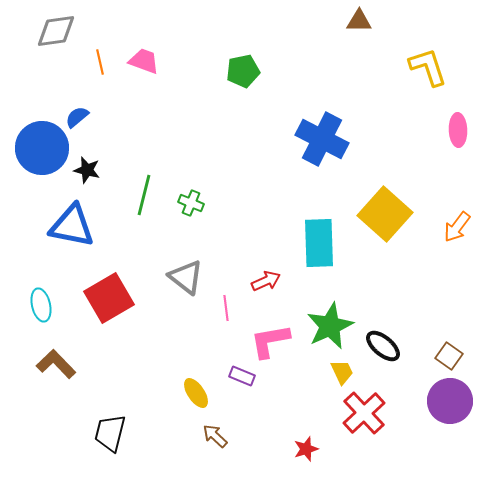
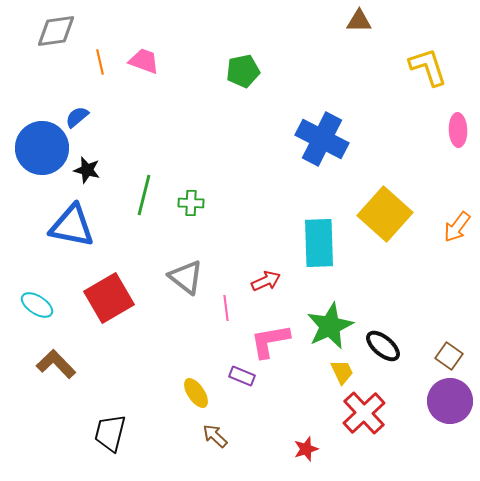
green cross: rotated 20 degrees counterclockwise
cyan ellipse: moved 4 px left; rotated 44 degrees counterclockwise
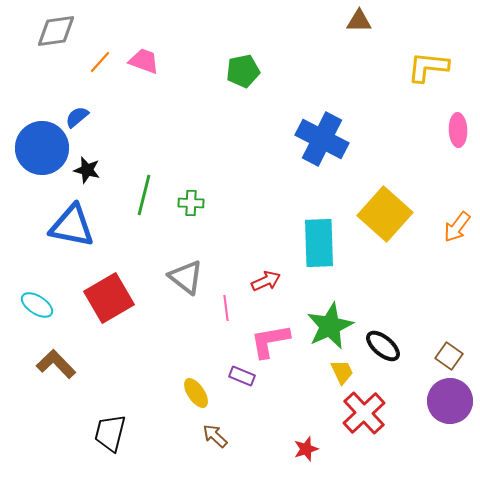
orange line: rotated 55 degrees clockwise
yellow L-shape: rotated 66 degrees counterclockwise
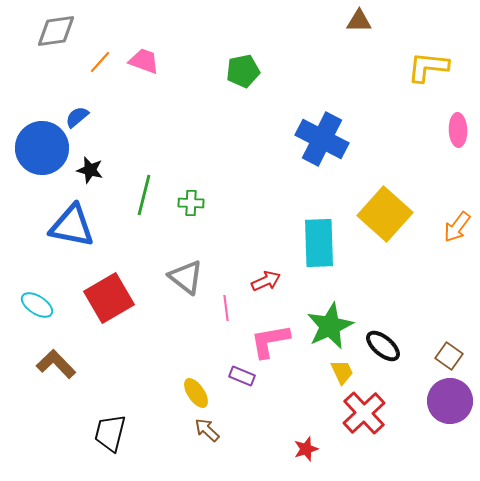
black star: moved 3 px right
brown arrow: moved 8 px left, 6 px up
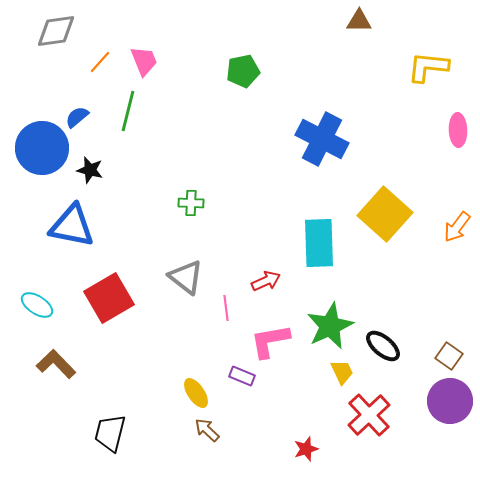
pink trapezoid: rotated 48 degrees clockwise
green line: moved 16 px left, 84 px up
red cross: moved 5 px right, 2 px down
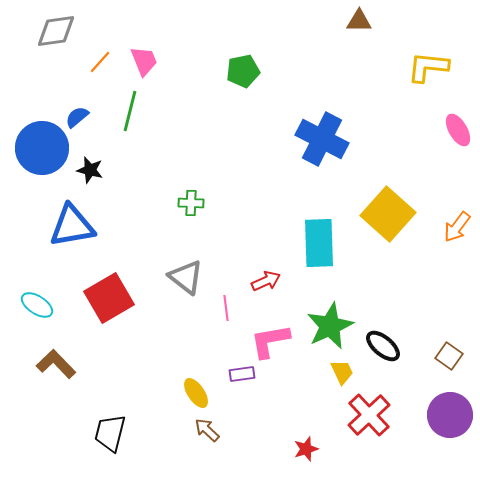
green line: moved 2 px right
pink ellipse: rotated 28 degrees counterclockwise
yellow square: moved 3 px right
blue triangle: rotated 21 degrees counterclockwise
purple rectangle: moved 2 px up; rotated 30 degrees counterclockwise
purple circle: moved 14 px down
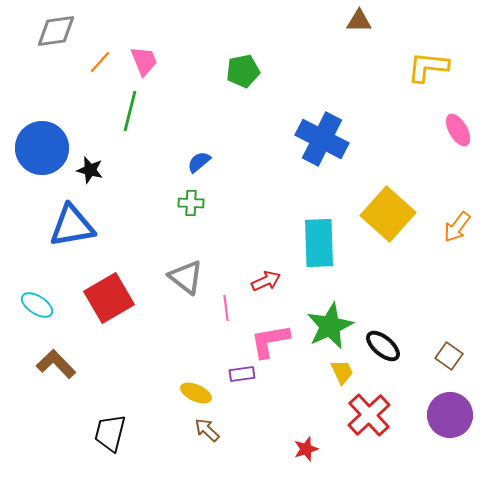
blue semicircle: moved 122 px right, 45 px down
yellow ellipse: rotated 32 degrees counterclockwise
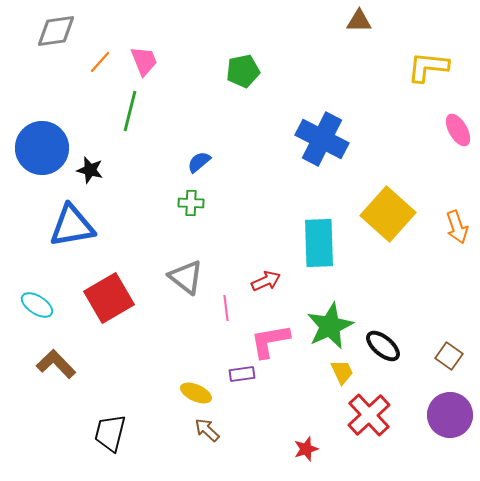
orange arrow: rotated 56 degrees counterclockwise
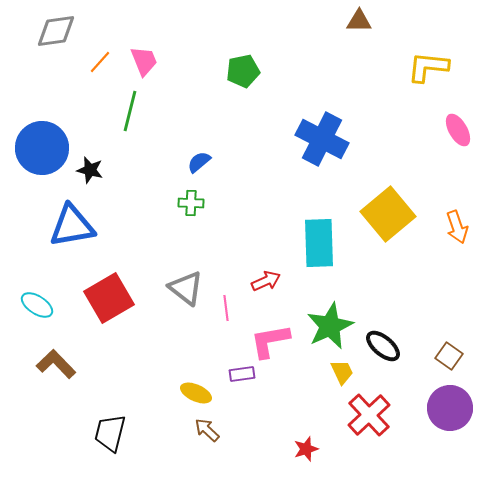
yellow square: rotated 8 degrees clockwise
gray triangle: moved 11 px down
purple circle: moved 7 px up
